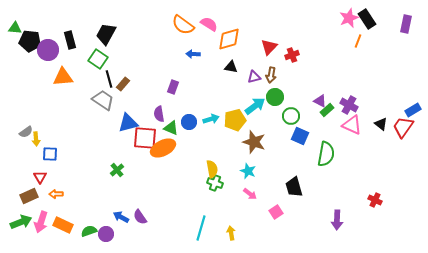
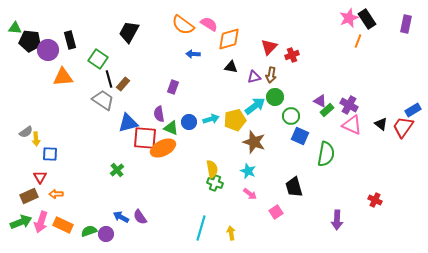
black trapezoid at (106, 34): moved 23 px right, 2 px up
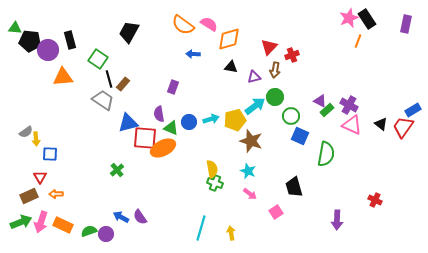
brown arrow at (271, 75): moved 4 px right, 5 px up
brown star at (254, 142): moved 3 px left, 1 px up
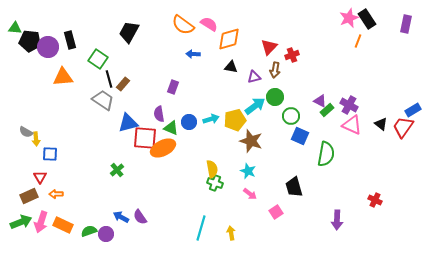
purple circle at (48, 50): moved 3 px up
gray semicircle at (26, 132): rotated 64 degrees clockwise
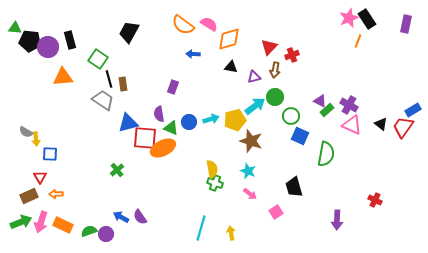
brown rectangle at (123, 84): rotated 48 degrees counterclockwise
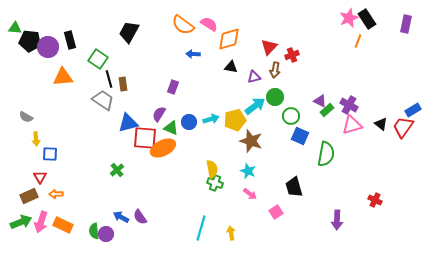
purple semicircle at (159, 114): rotated 42 degrees clockwise
pink triangle at (352, 125): rotated 40 degrees counterclockwise
gray semicircle at (26, 132): moved 15 px up
green semicircle at (89, 231): moved 5 px right; rotated 77 degrees counterclockwise
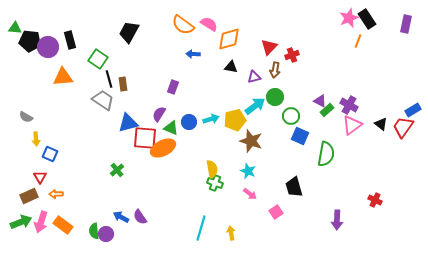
pink triangle at (352, 125): rotated 20 degrees counterclockwise
blue square at (50, 154): rotated 21 degrees clockwise
orange rectangle at (63, 225): rotated 12 degrees clockwise
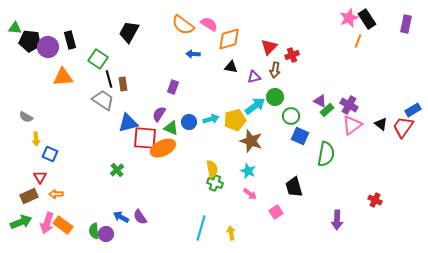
pink arrow at (41, 222): moved 6 px right, 1 px down
